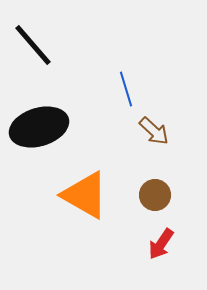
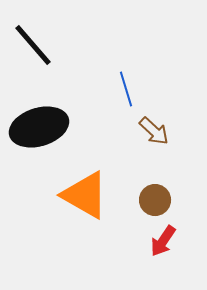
brown circle: moved 5 px down
red arrow: moved 2 px right, 3 px up
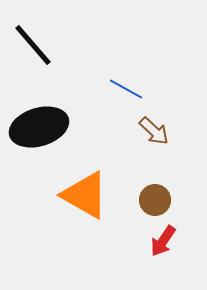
blue line: rotated 44 degrees counterclockwise
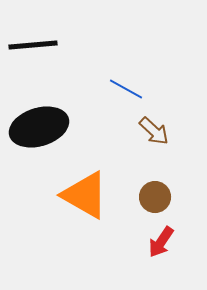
black line: rotated 54 degrees counterclockwise
brown circle: moved 3 px up
red arrow: moved 2 px left, 1 px down
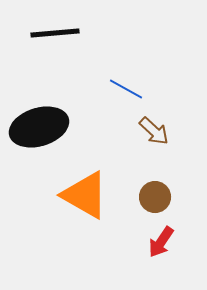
black line: moved 22 px right, 12 px up
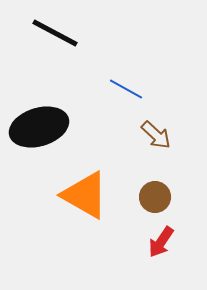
black line: rotated 33 degrees clockwise
brown arrow: moved 2 px right, 4 px down
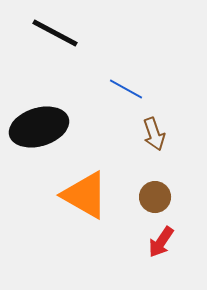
brown arrow: moved 2 px left, 1 px up; rotated 28 degrees clockwise
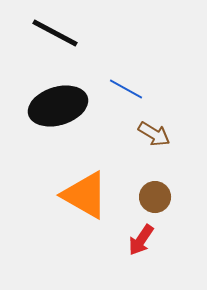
black ellipse: moved 19 px right, 21 px up
brown arrow: rotated 40 degrees counterclockwise
red arrow: moved 20 px left, 2 px up
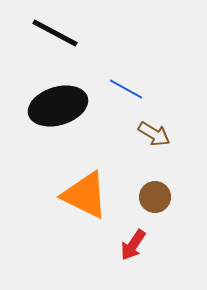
orange triangle: rotated 4 degrees counterclockwise
red arrow: moved 8 px left, 5 px down
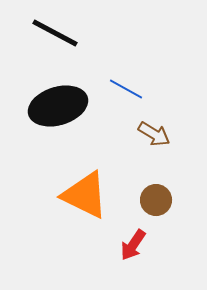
brown circle: moved 1 px right, 3 px down
